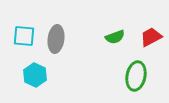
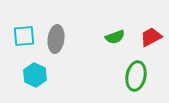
cyan square: rotated 10 degrees counterclockwise
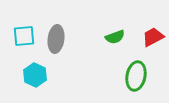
red trapezoid: moved 2 px right
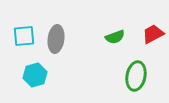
red trapezoid: moved 3 px up
cyan hexagon: rotated 20 degrees clockwise
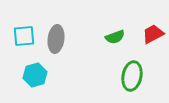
green ellipse: moved 4 px left
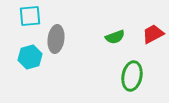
cyan square: moved 6 px right, 20 px up
cyan hexagon: moved 5 px left, 18 px up
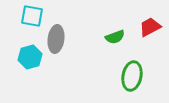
cyan square: moved 2 px right; rotated 15 degrees clockwise
red trapezoid: moved 3 px left, 7 px up
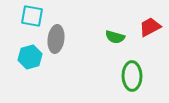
green semicircle: rotated 36 degrees clockwise
green ellipse: rotated 12 degrees counterclockwise
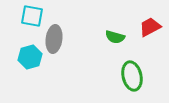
gray ellipse: moved 2 px left
green ellipse: rotated 12 degrees counterclockwise
